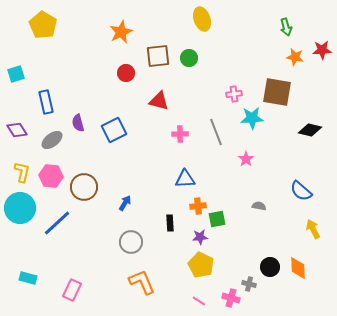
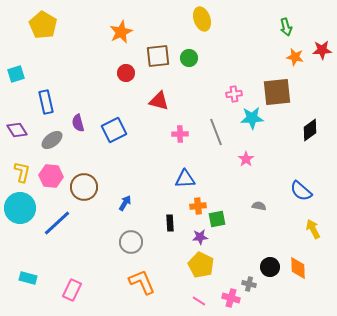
brown square at (277, 92): rotated 16 degrees counterclockwise
black diamond at (310, 130): rotated 50 degrees counterclockwise
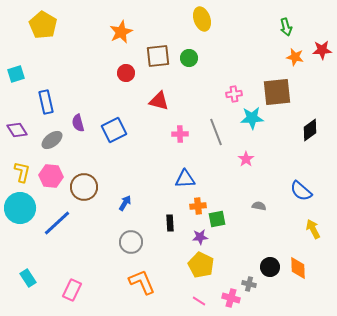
cyan rectangle at (28, 278): rotated 42 degrees clockwise
